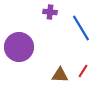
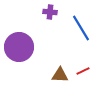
red line: rotated 32 degrees clockwise
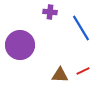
purple circle: moved 1 px right, 2 px up
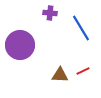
purple cross: moved 1 px down
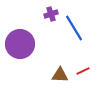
purple cross: moved 1 px right, 1 px down; rotated 24 degrees counterclockwise
blue line: moved 7 px left
purple circle: moved 1 px up
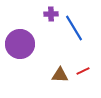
purple cross: rotated 16 degrees clockwise
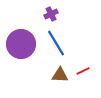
purple cross: rotated 24 degrees counterclockwise
blue line: moved 18 px left, 15 px down
purple circle: moved 1 px right
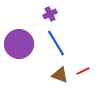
purple cross: moved 1 px left
purple circle: moved 2 px left
brown triangle: rotated 18 degrees clockwise
